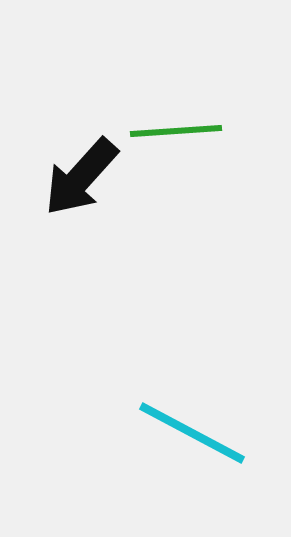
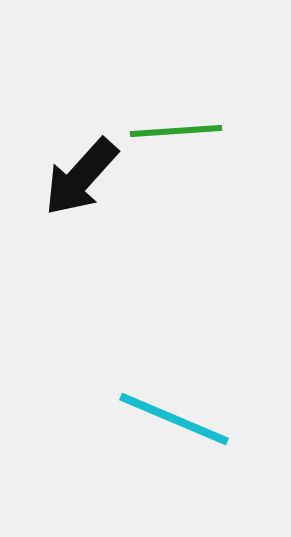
cyan line: moved 18 px left, 14 px up; rotated 5 degrees counterclockwise
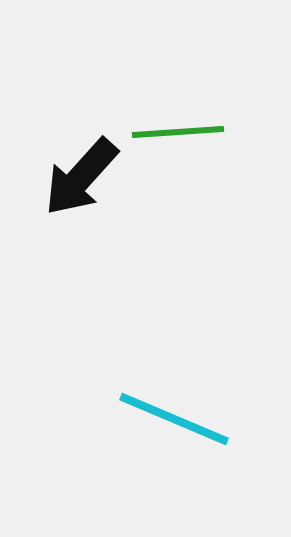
green line: moved 2 px right, 1 px down
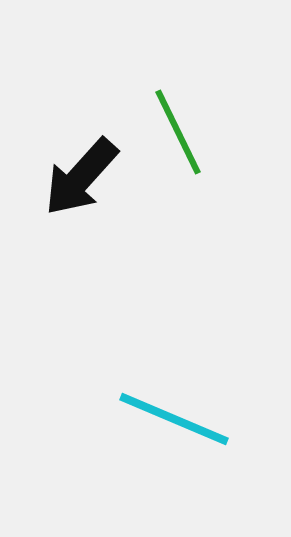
green line: rotated 68 degrees clockwise
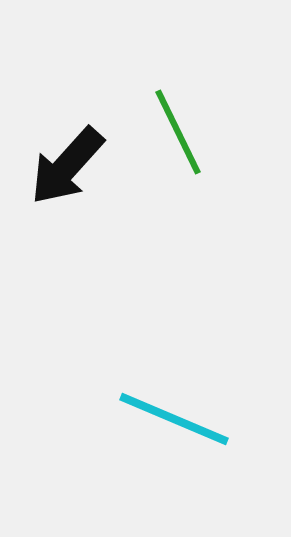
black arrow: moved 14 px left, 11 px up
